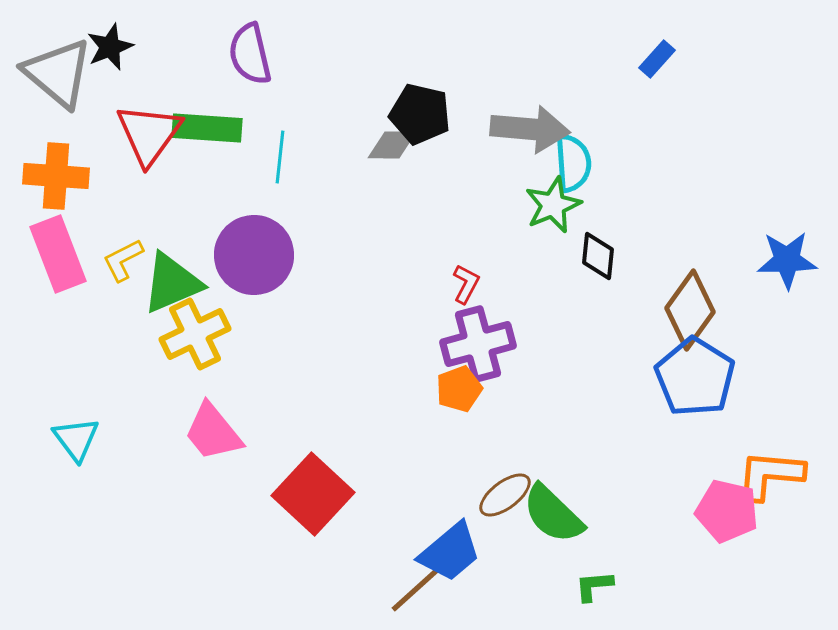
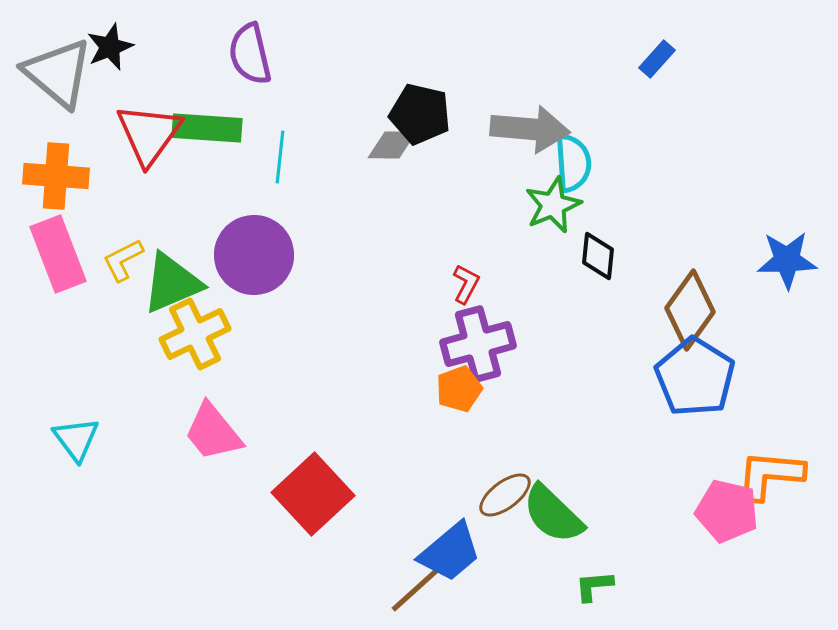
red square: rotated 4 degrees clockwise
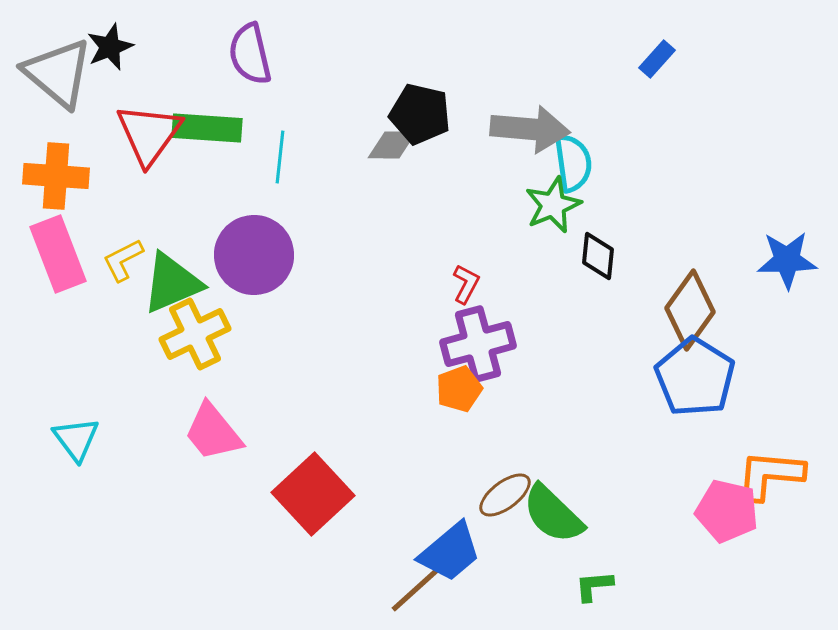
cyan semicircle: rotated 4 degrees counterclockwise
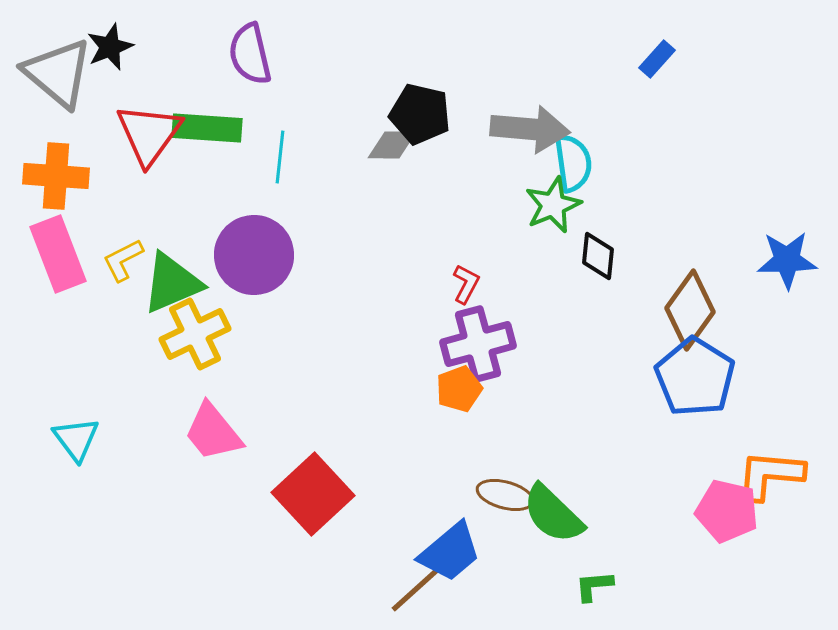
brown ellipse: rotated 52 degrees clockwise
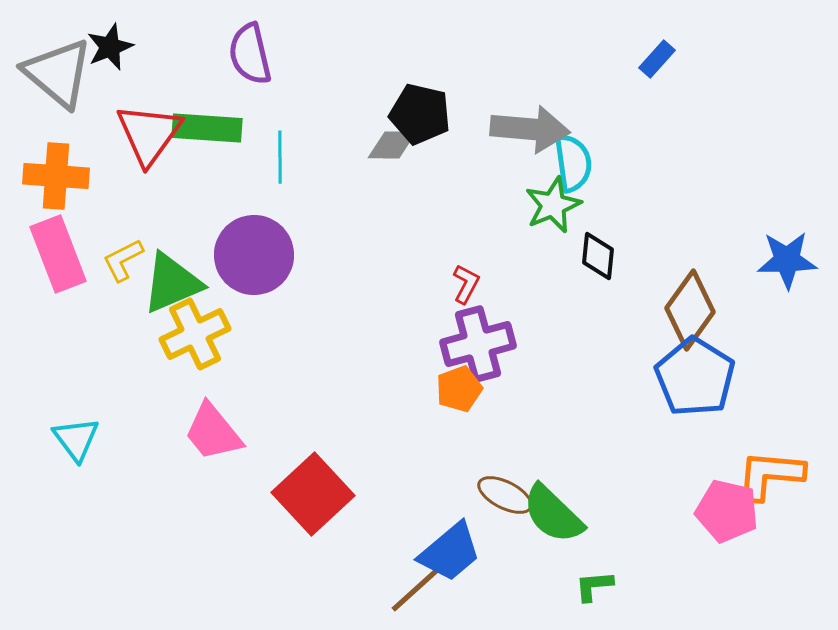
cyan line: rotated 6 degrees counterclockwise
brown ellipse: rotated 12 degrees clockwise
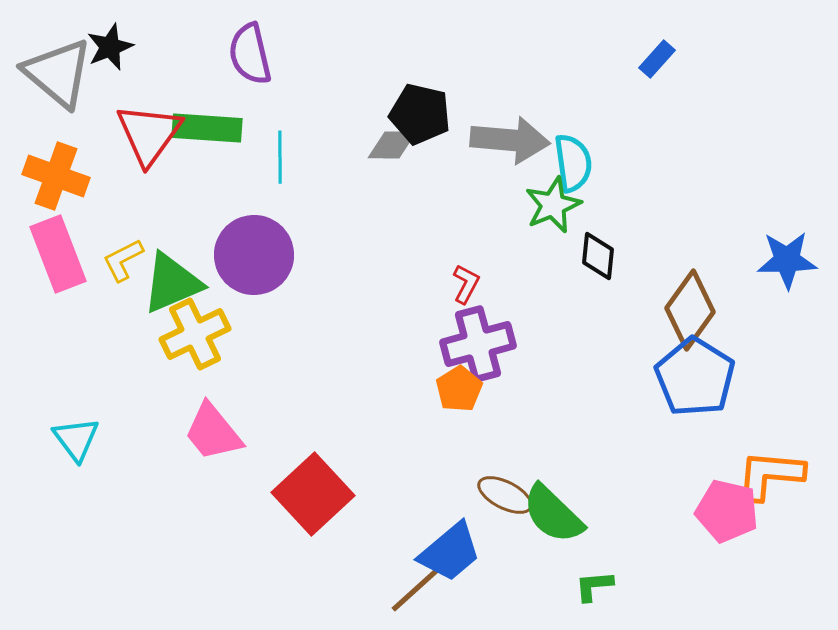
gray arrow: moved 20 px left, 11 px down
orange cross: rotated 16 degrees clockwise
orange pentagon: rotated 12 degrees counterclockwise
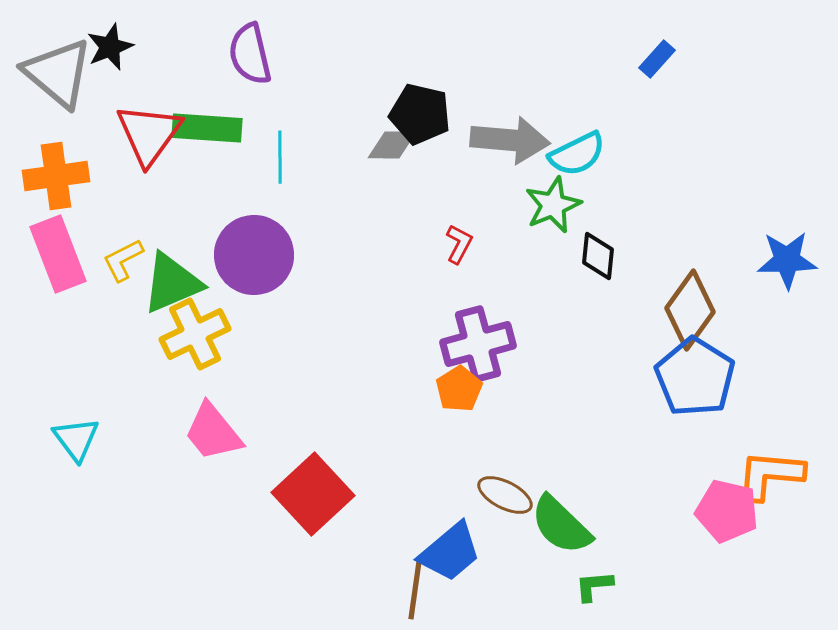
cyan semicircle: moved 4 px right, 9 px up; rotated 72 degrees clockwise
orange cross: rotated 28 degrees counterclockwise
red L-shape: moved 7 px left, 40 px up
green semicircle: moved 8 px right, 11 px down
brown line: rotated 40 degrees counterclockwise
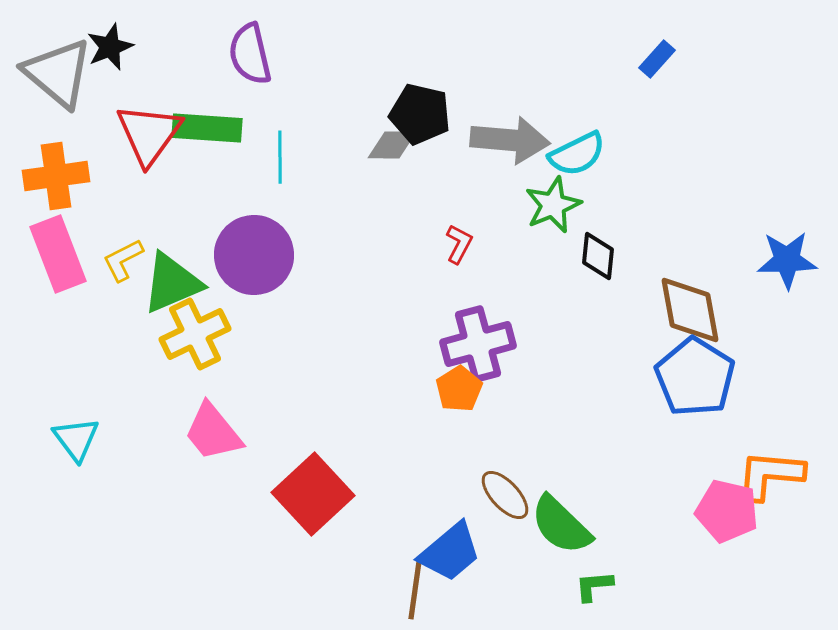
brown diamond: rotated 46 degrees counterclockwise
brown ellipse: rotated 20 degrees clockwise
